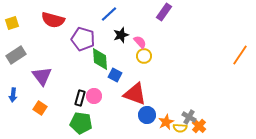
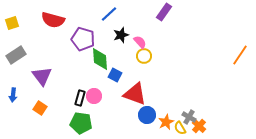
yellow semicircle: rotated 56 degrees clockwise
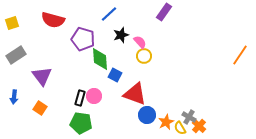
blue arrow: moved 1 px right, 2 px down
